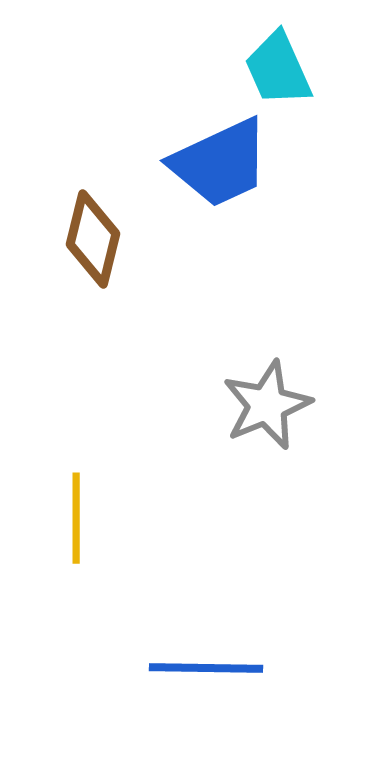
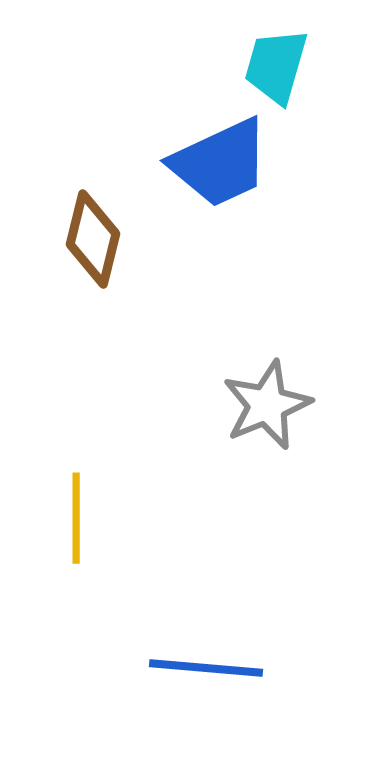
cyan trapezoid: moved 2 px left, 3 px up; rotated 40 degrees clockwise
blue line: rotated 4 degrees clockwise
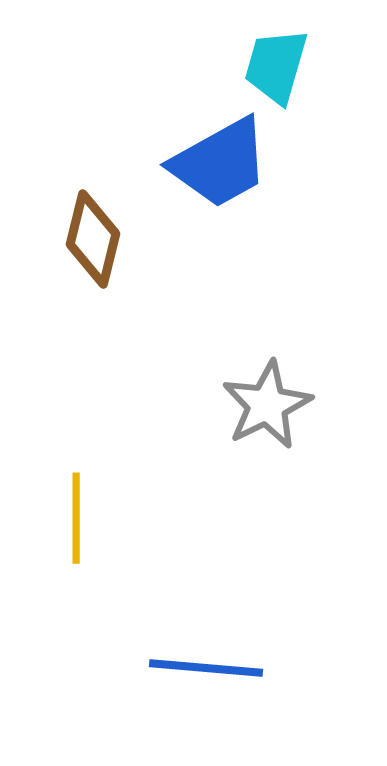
blue trapezoid: rotated 4 degrees counterclockwise
gray star: rotated 4 degrees counterclockwise
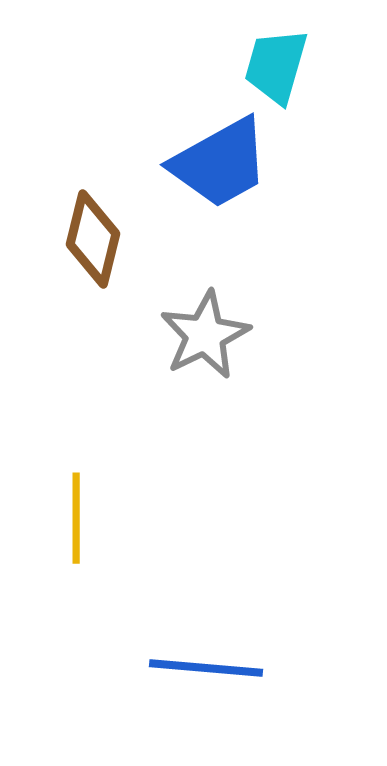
gray star: moved 62 px left, 70 px up
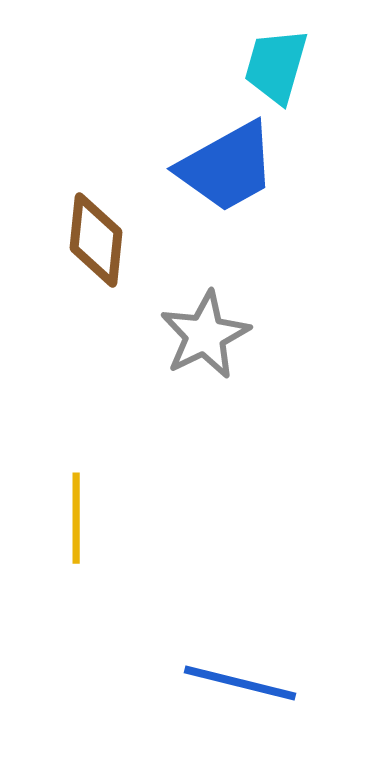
blue trapezoid: moved 7 px right, 4 px down
brown diamond: moved 3 px right, 1 px down; rotated 8 degrees counterclockwise
blue line: moved 34 px right, 15 px down; rotated 9 degrees clockwise
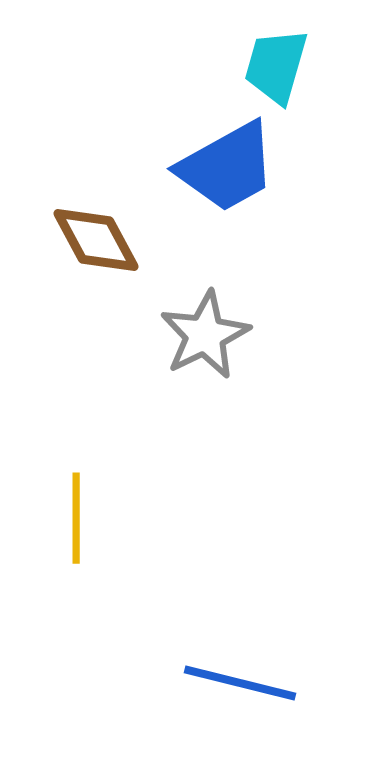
brown diamond: rotated 34 degrees counterclockwise
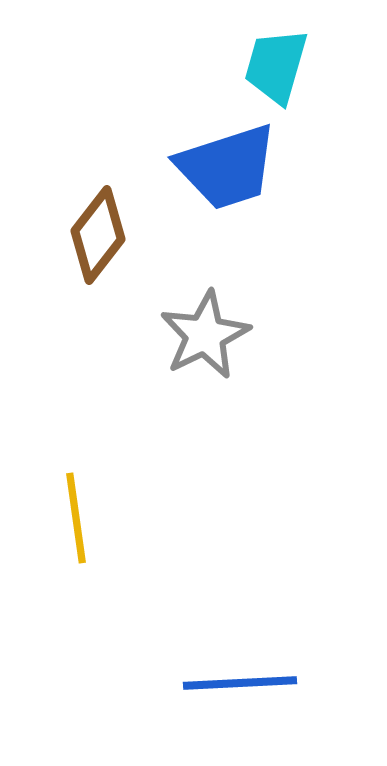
blue trapezoid: rotated 11 degrees clockwise
brown diamond: moved 2 px right, 5 px up; rotated 66 degrees clockwise
yellow line: rotated 8 degrees counterclockwise
blue line: rotated 17 degrees counterclockwise
